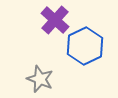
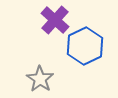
gray star: rotated 12 degrees clockwise
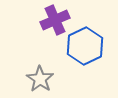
purple cross: rotated 24 degrees clockwise
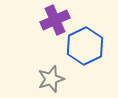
gray star: moved 11 px right; rotated 20 degrees clockwise
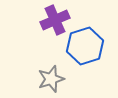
blue hexagon: rotated 9 degrees clockwise
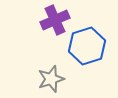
blue hexagon: moved 2 px right
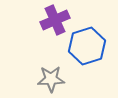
gray star: rotated 16 degrees clockwise
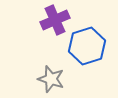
gray star: rotated 20 degrees clockwise
